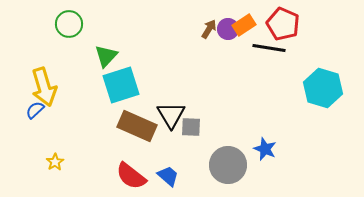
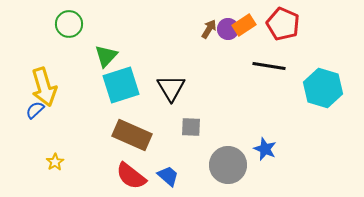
black line: moved 18 px down
black triangle: moved 27 px up
brown rectangle: moved 5 px left, 9 px down
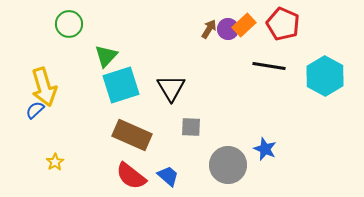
orange rectangle: rotated 10 degrees counterclockwise
cyan hexagon: moved 2 px right, 12 px up; rotated 12 degrees clockwise
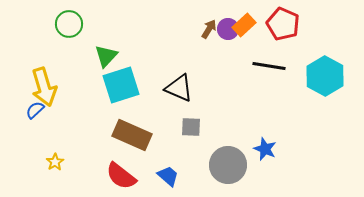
black triangle: moved 8 px right; rotated 36 degrees counterclockwise
red semicircle: moved 10 px left
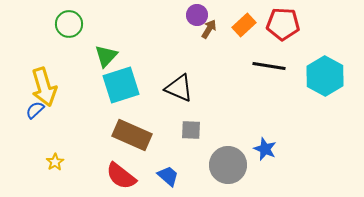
red pentagon: rotated 20 degrees counterclockwise
purple circle: moved 31 px left, 14 px up
gray square: moved 3 px down
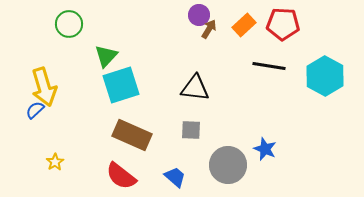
purple circle: moved 2 px right
black triangle: moved 16 px right; rotated 16 degrees counterclockwise
blue trapezoid: moved 7 px right, 1 px down
